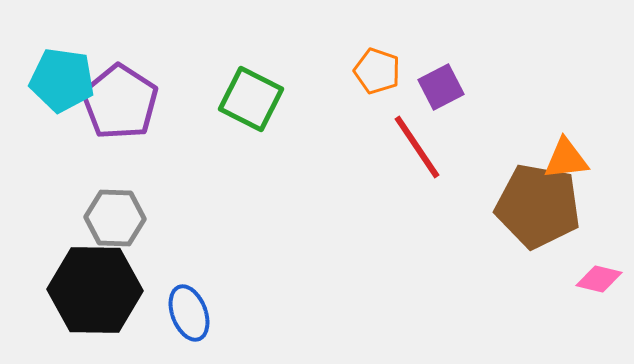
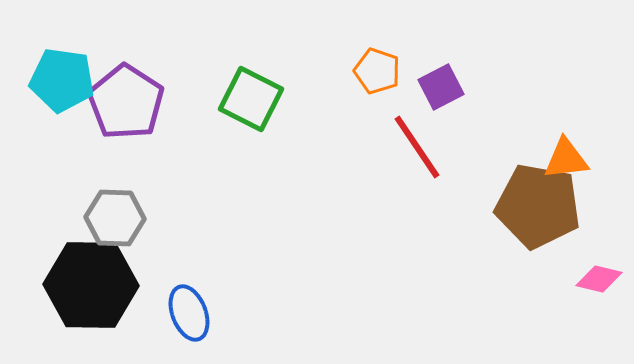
purple pentagon: moved 6 px right
black hexagon: moved 4 px left, 5 px up
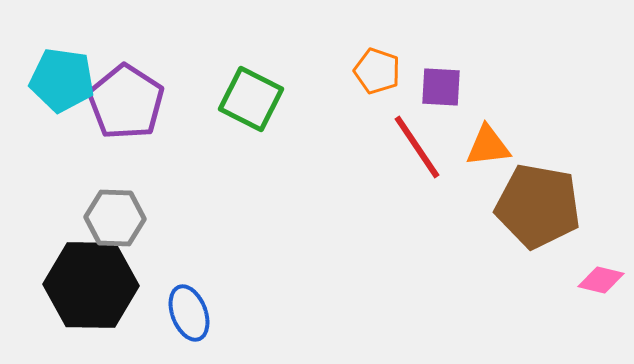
purple square: rotated 30 degrees clockwise
orange triangle: moved 78 px left, 13 px up
pink diamond: moved 2 px right, 1 px down
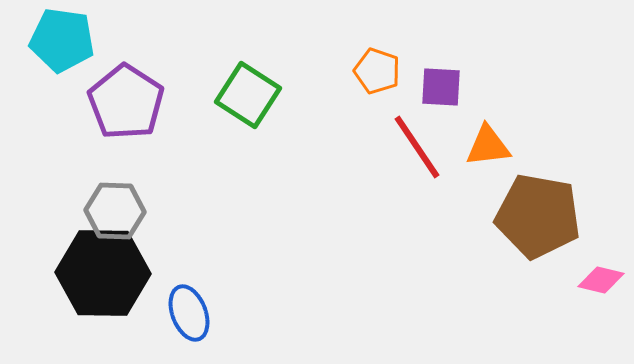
cyan pentagon: moved 40 px up
green square: moved 3 px left, 4 px up; rotated 6 degrees clockwise
brown pentagon: moved 10 px down
gray hexagon: moved 7 px up
black hexagon: moved 12 px right, 12 px up
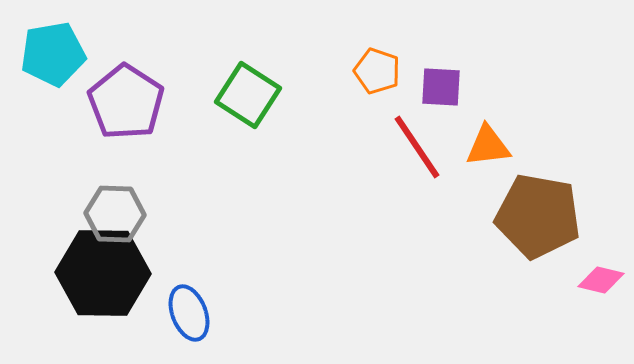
cyan pentagon: moved 9 px left, 14 px down; rotated 18 degrees counterclockwise
gray hexagon: moved 3 px down
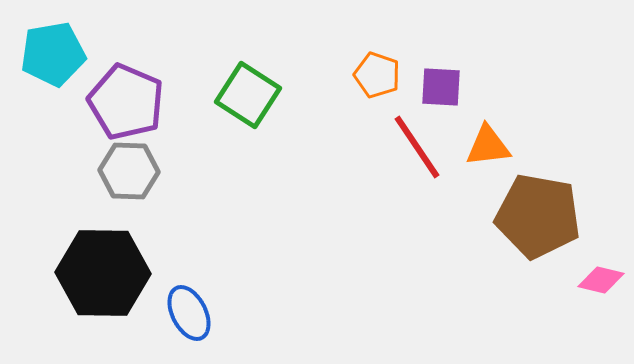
orange pentagon: moved 4 px down
purple pentagon: rotated 10 degrees counterclockwise
gray hexagon: moved 14 px right, 43 px up
blue ellipse: rotated 6 degrees counterclockwise
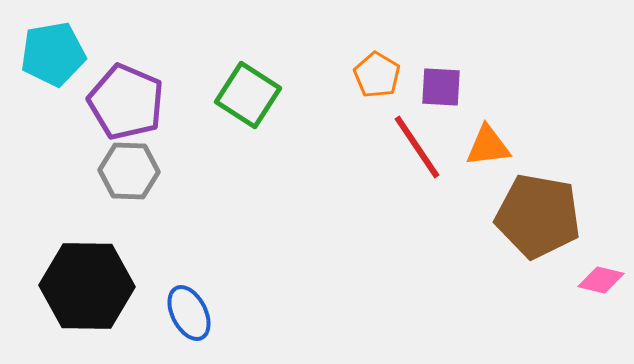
orange pentagon: rotated 12 degrees clockwise
black hexagon: moved 16 px left, 13 px down
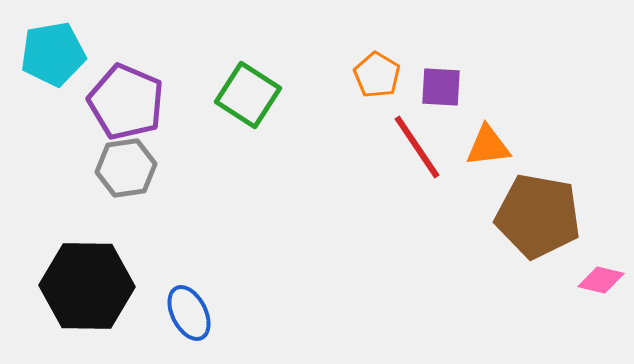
gray hexagon: moved 3 px left, 3 px up; rotated 10 degrees counterclockwise
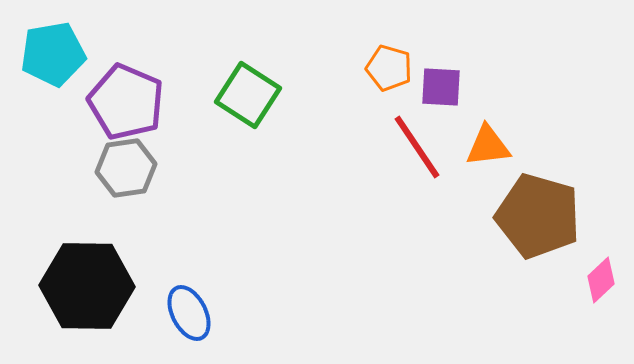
orange pentagon: moved 12 px right, 7 px up; rotated 15 degrees counterclockwise
brown pentagon: rotated 6 degrees clockwise
pink diamond: rotated 57 degrees counterclockwise
